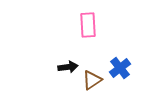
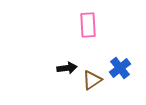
black arrow: moved 1 px left, 1 px down
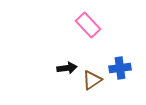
pink rectangle: rotated 40 degrees counterclockwise
blue cross: rotated 30 degrees clockwise
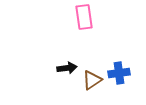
pink rectangle: moved 4 px left, 8 px up; rotated 35 degrees clockwise
blue cross: moved 1 px left, 5 px down
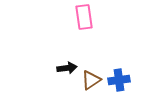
blue cross: moved 7 px down
brown triangle: moved 1 px left
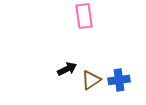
pink rectangle: moved 1 px up
black arrow: moved 1 px down; rotated 18 degrees counterclockwise
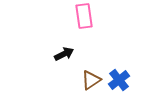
black arrow: moved 3 px left, 15 px up
blue cross: rotated 30 degrees counterclockwise
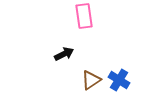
blue cross: rotated 20 degrees counterclockwise
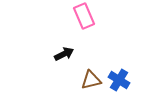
pink rectangle: rotated 15 degrees counterclockwise
brown triangle: rotated 20 degrees clockwise
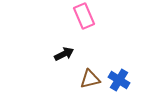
brown triangle: moved 1 px left, 1 px up
